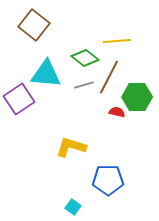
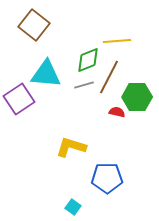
green diamond: moved 3 px right, 2 px down; rotated 60 degrees counterclockwise
blue pentagon: moved 1 px left, 2 px up
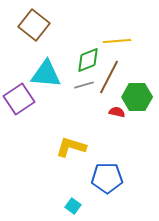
cyan square: moved 1 px up
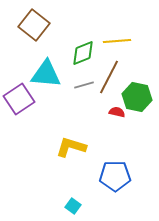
green diamond: moved 5 px left, 7 px up
green hexagon: rotated 12 degrees clockwise
blue pentagon: moved 8 px right, 2 px up
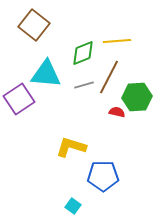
green hexagon: rotated 16 degrees counterclockwise
blue pentagon: moved 12 px left
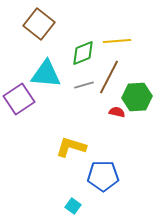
brown square: moved 5 px right, 1 px up
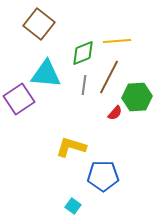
gray line: rotated 66 degrees counterclockwise
red semicircle: moved 2 px left, 1 px down; rotated 119 degrees clockwise
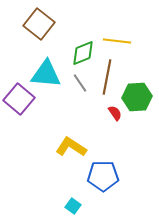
yellow line: rotated 12 degrees clockwise
brown line: moved 2 px left; rotated 16 degrees counterclockwise
gray line: moved 4 px left, 2 px up; rotated 42 degrees counterclockwise
purple square: rotated 16 degrees counterclockwise
red semicircle: rotated 77 degrees counterclockwise
yellow L-shape: rotated 16 degrees clockwise
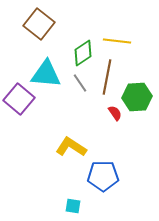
green diamond: rotated 12 degrees counterclockwise
cyan square: rotated 28 degrees counterclockwise
